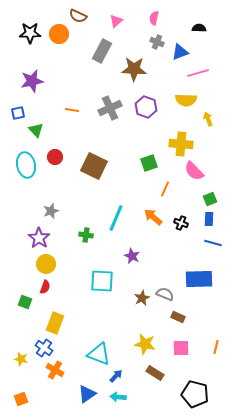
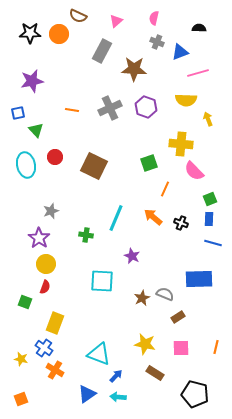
brown rectangle at (178, 317): rotated 56 degrees counterclockwise
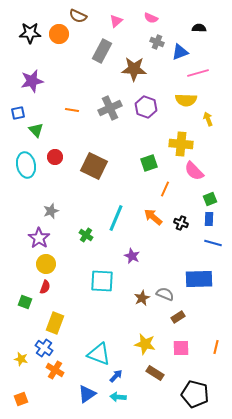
pink semicircle at (154, 18): moved 3 px left; rotated 80 degrees counterclockwise
green cross at (86, 235): rotated 24 degrees clockwise
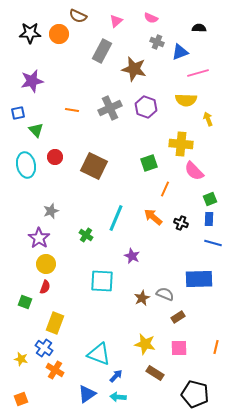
brown star at (134, 69): rotated 10 degrees clockwise
pink square at (181, 348): moved 2 px left
